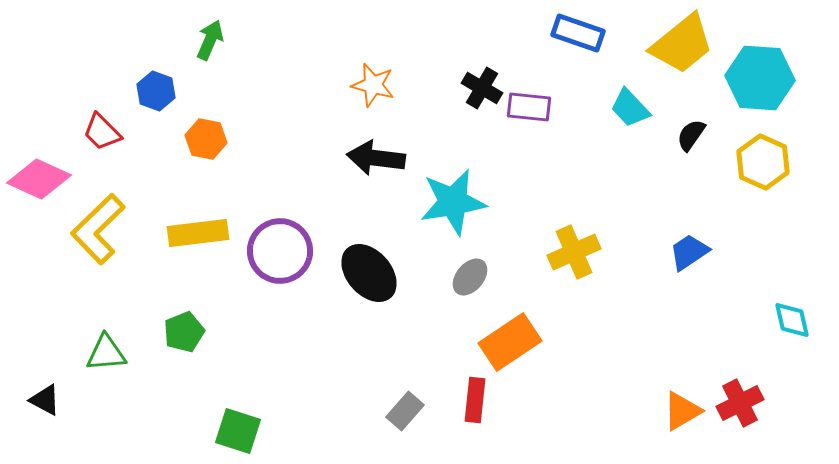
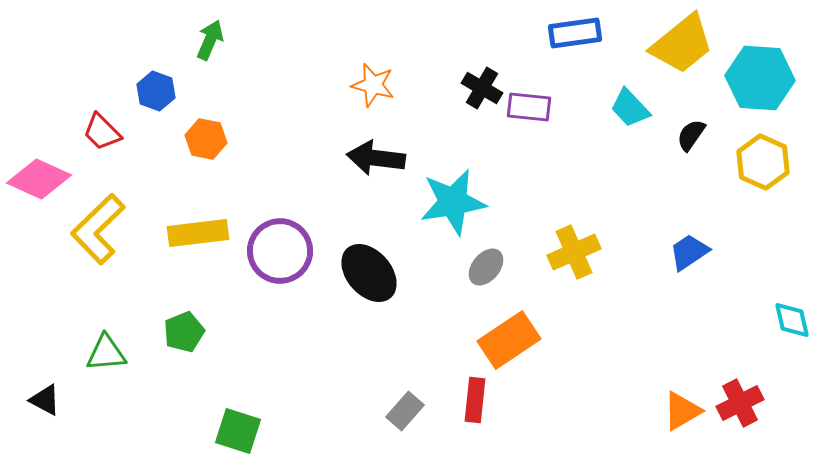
blue rectangle: moved 3 px left; rotated 27 degrees counterclockwise
gray ellipse: moved 16 px right, 10 px up
orange rectangle: moved 1 px left, 2 px up
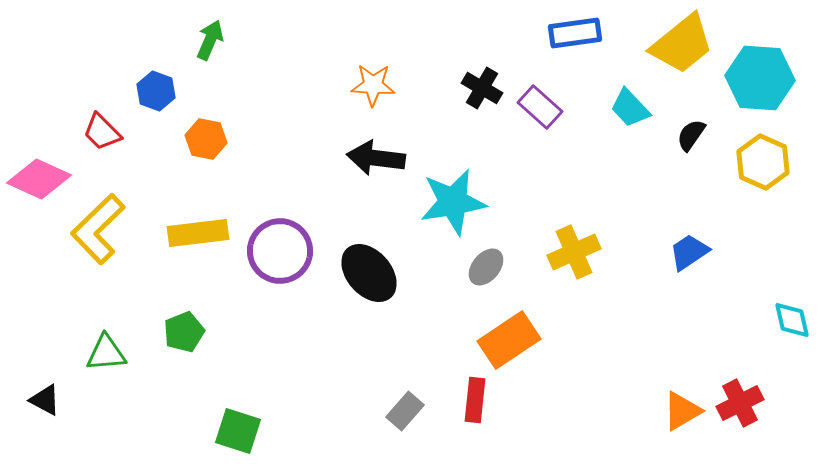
orange star: rotated 12 degrees counterclockwise
purple rectangle: moved 11 px right; rotated 36 degrees clockwise
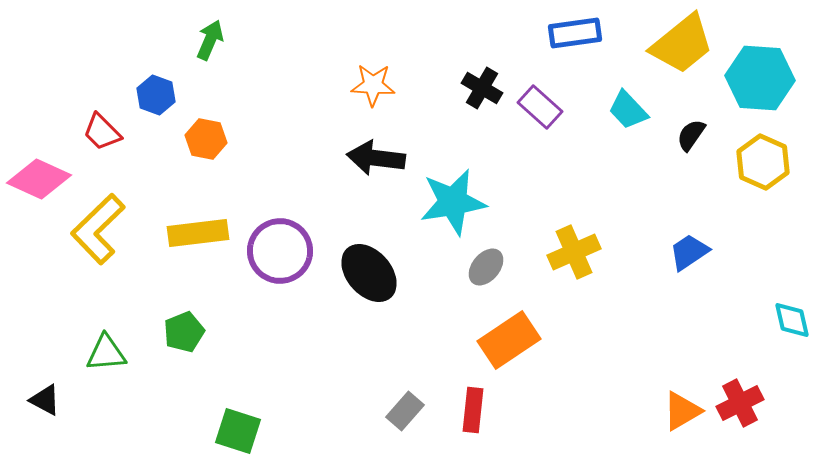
blue hexagon: moved 4 px down
cyan trapezoid: moved 2 px left, 2 px down
red rectangle: moved 2 px left, 10 px down
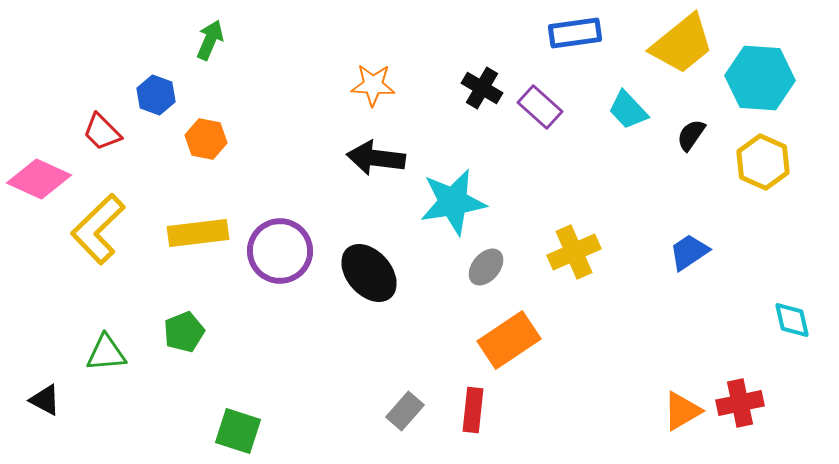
red cross: rotated 15 degrees clockwise
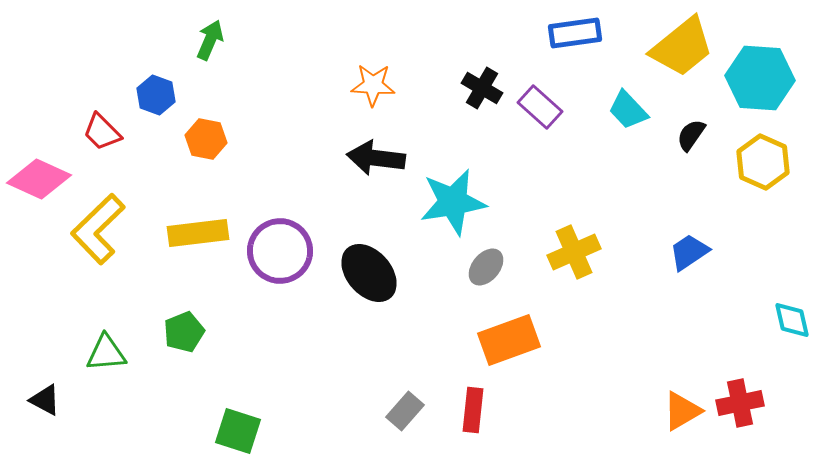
yellow trapezoid: moved 3 px down
orange rectangle: rotated 14 degrees clockwise
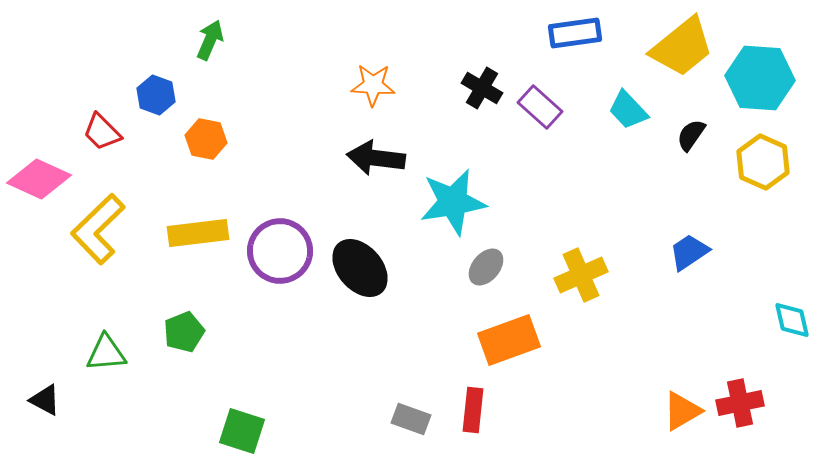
yellow cross: moved 7 px right, 23 px down
black ellipse: moved 9 px left, 5 px up
gray rectangle: moved 6 px right, 8 px down; rotated 69 degrees clockwise
green square: moved 4 px right
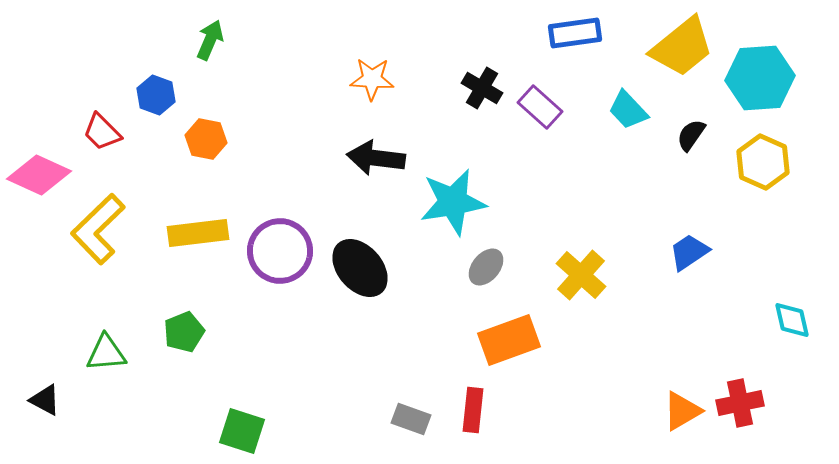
cyan hexagon: rotated 8 degrees counterclockwise
orange star: moved 1 px left, 6 px up
pink diamond: moved 4 px up
yellow cross: rotated 24 degrees counterclockwise
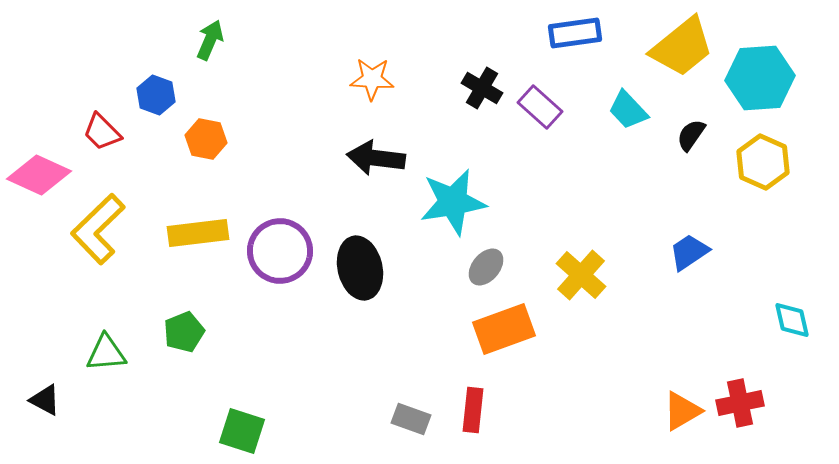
black ellipse: rotated 28 degrees clockwise
orange rectangle: moved 5 px left, 11 px up
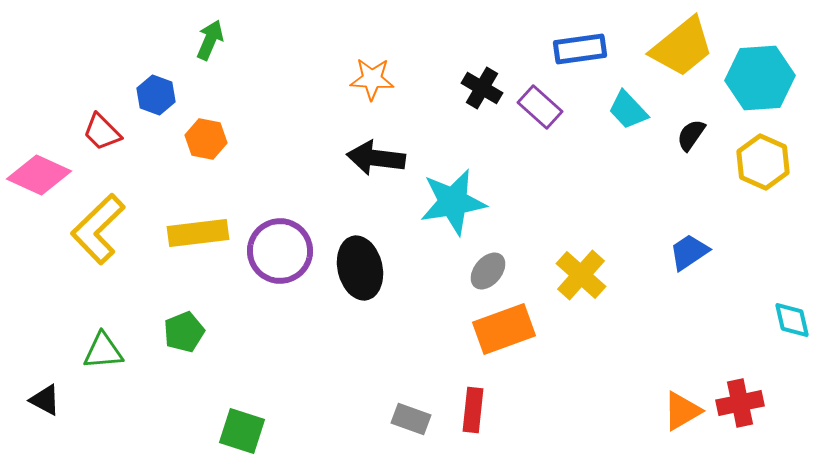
blue rectangle: moved 5 px right, 16 px down
gray ellipse: moved 2 px right, 4 px down
green triangle: moved 3 px left, 2 px up
